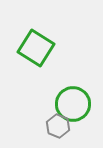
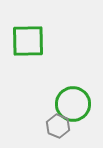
green square: moved 8 px left, 7 px up; rotated 33 degrees counterclockwise
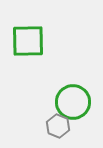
green circle: moved 2 px up
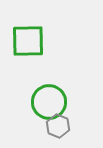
green circle: moved 24 px left
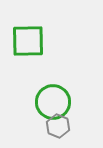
green circle: moved 4 px right
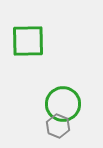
green circle: moved 10 px right, 2 px down
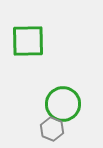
gray hexagon: moved 6 px left, 3 px down
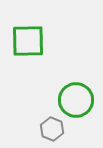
green circle: moved 13 px right, 4 px up
